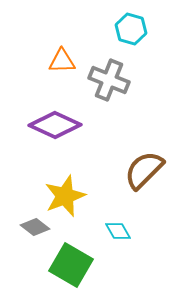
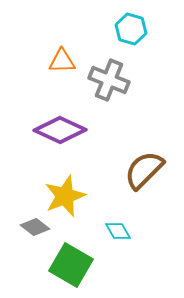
purple diamond: moved 5 px right, 5 px down
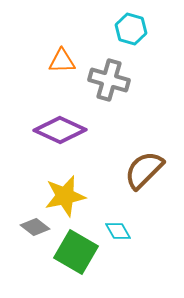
gray cross: rotated 6 degrees counterclockwise
yellow star: rotated 9 degrees clockwise
green square: moved 5 px right, 13 px up
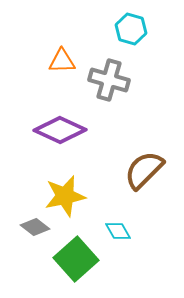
green square: moved 7 px down; rotated 18 degrees clockwise
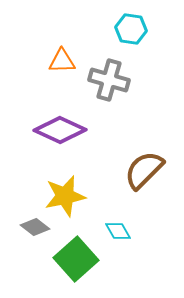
cyan hexagon: rotated 8 degrees counterclockwise
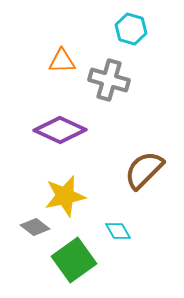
cyan hexagon: rotated 8 degrees clockwise
green square: moved 2 px left, 1 px down; rotated 6 degrees clockwise
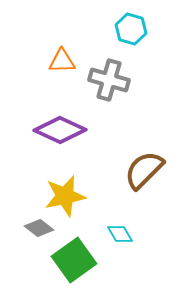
gray diamond: moved 4 px right, 1 px down
cyan diamond: moved 2 px right, 3 px down
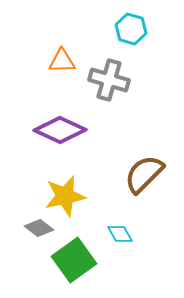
brown semicircle: moved 4 px down
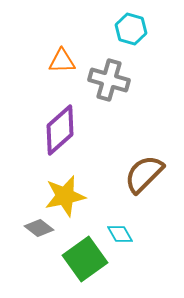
purple diamond: rotated 66 degrees counterclockwise
green square: moved 11 px right, 1 px up
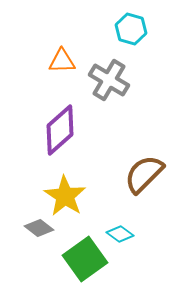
gray cross: rotated 15 degrees clockwise
yellow star: rotated 27 degrees counterclockwise
cyan diamond: rotated 24 degrees counterclockwise
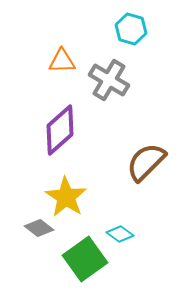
brown semicircle: moved 2 px right, 12 px up
yellow star: moved 1 px right, 1 px down
